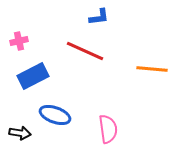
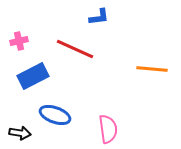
red line: moved 10 px left, 2 px up
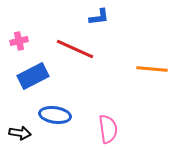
blue ellipse: rotated 12 degrees counterclockwise
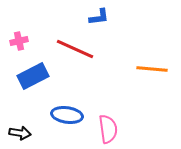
blue ellipse: moved 12 px right
